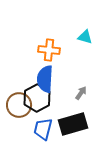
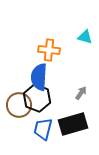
blue semicircle: moved 6 px left, 2 px up
black hexagon: rotated 12 degrees counterclockwise
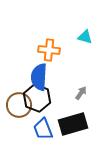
blue trapezoid: rotated 35 degrees counterclockwise
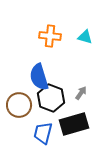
orange cross: moved 1 px right, 14 px up
blue semicircle: rotated 20 degrees counterclockwise
black hexagon: moved 14 px right
black rectangle: moved 1 px right
blue trapezoid: moved 4 px down; rotated 35 degrees clockwise
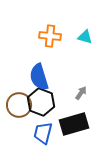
black hexagon: moved 10 px left, 4 px down
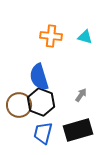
orange cross: moved 1 px right
gray arrow: moved 2 px down
black rectangle: moved 4 px right, 6 px down
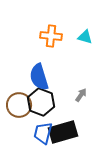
black rectangle: moved 15 px left, 2 px down
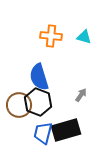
cyan triangle: moved 1 px left
black hexagon: moved 3 px left
black rectangle: moved 3 px right, 2 px up
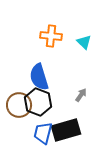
cyan triangle: moved 5 px down; rotated 28 degrees clockwise
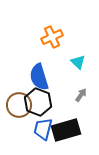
orange cross: moved 1 px right, 1 px down; rotated 30 degrees counterclockwise
cyan triangle: moved 6 px left, 20 px down
blue trapezoid: moved 4 px up
